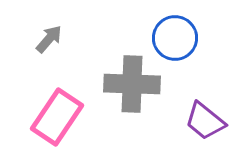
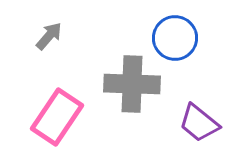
gray arrow: moved 3 px up
purple trapezoid: moved 6 px left, 2 px down
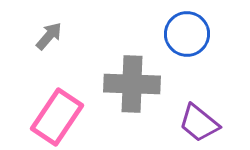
blue circle: moved 12 px right, 4 px up
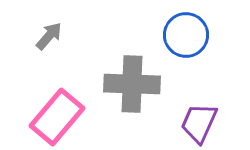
blue circle: moved 1 px left, 1 px down
pink rectangle: rotated 6 degrees clockwise
purple trapezoid: rotated 75 degrees clockwise
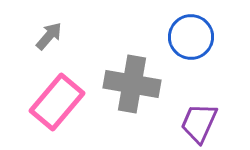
blue circle: moved 5 px right, 2 px down
gray cross: rotated 8 degrees clockwise
pink rectangle: moved 15 px up
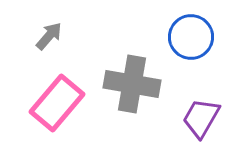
pink rectangle: moved 1 px down
purple trapezoid: moved 2 px right, 5 px up; rotated 6 degrees clockwise
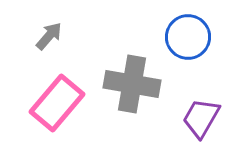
blue circle: moved 3 px left
